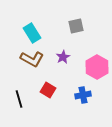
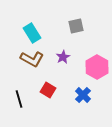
blue cross: rotated 35 degrees counterclockwise
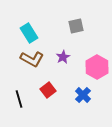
cyan rectangle: moved 3 px left
red square: rotated 21 degrees clockwise
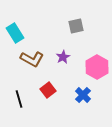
cyan rectangle: moved 14 px left
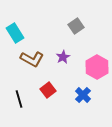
gray square: rotated 21 degrees counterclockwise
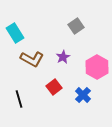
red square: moved 6 px right, 3 px up
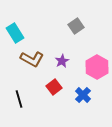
purple star: moved 1 px left, 4 px down
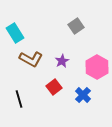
brown L-shape: moved 1 px left
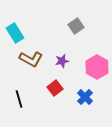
purple star: rotated 16 degrees clockwise
red square: moved 1 px right, 1 px down
blue cross: moved 2 px right, 2 px down
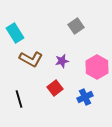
blue cross: rotated 21 degrees clockwise
